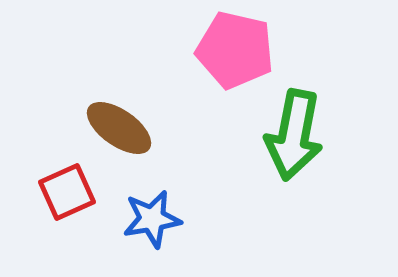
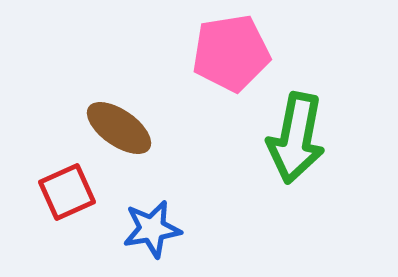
pink pentagon: moved 4 px left, 3 px down; rotated 22 degrees counterclockwise
green arrow: moved 2 px right, 3 px down
blue star: moved 10 px down
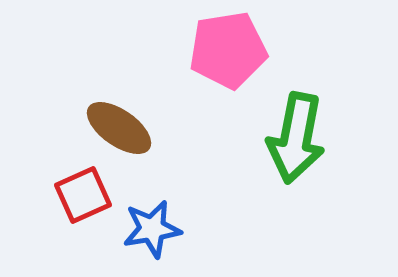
pink pentagon: moved 3 px left, 3 px up
red square: moved 16 px right, 3 px down
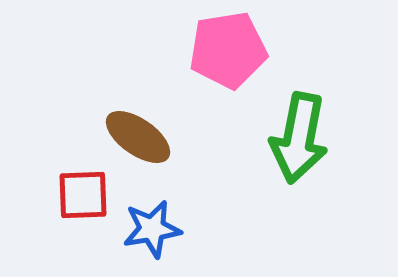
brown ellipse: moved 19 px right, 9 px down
green arrow: moved 3 px right
red square: rotated 22 degrees clockwise
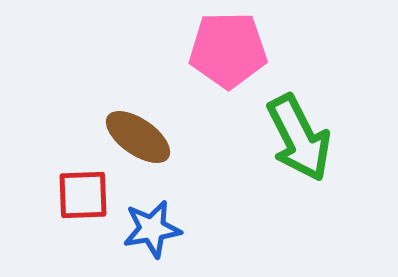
pink pentagon: rotated 8 degrees clockwise
green arrow: rotated 38 degrees counterclockwise
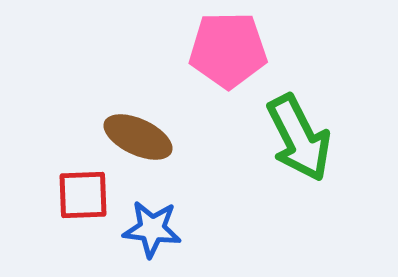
brown ellipse: rotated 10 degrees counterclockwise
blue star: rotated 16 degrees clockwise
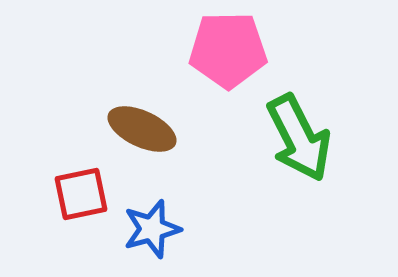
brown ellipse: moved 4 px right, 8 px up
red square: moved 2 px left, 1 px up; rotated 10 degrees counterclockwise
blue star: rotated 22 degrees counterclockwise
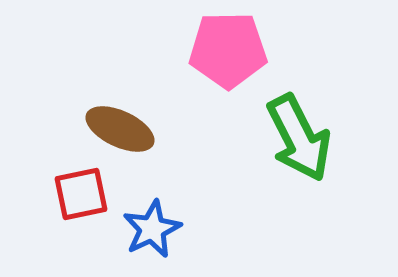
brown ellipse: moved 22 px left
blue star: rotated 10 degrees counterclockwise
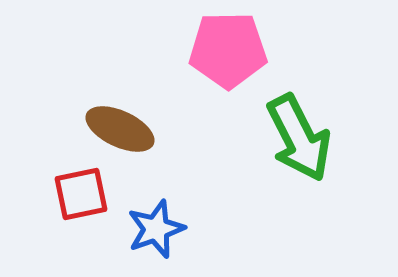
blue star: moved 4 px right; rotated 6 degrees clockwise
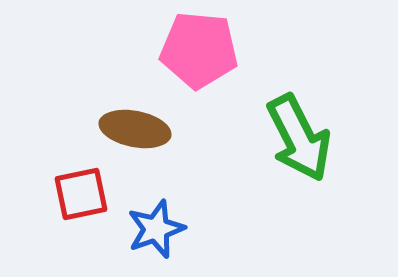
pink pentagon: moved 29 px left; rotated 6 degrees clockwise
brown ellipse: moved 15 px right; rotated 14 degrees counterclockwise
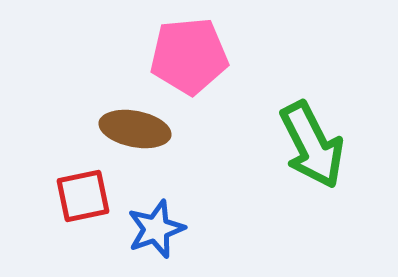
pink pentagon: moved 10 px left, 6 px down; rotated 10 degrees counterclockwise
green arrow: moved 13 px right, 7 px down
red square: moved 2 px right, 2 px down
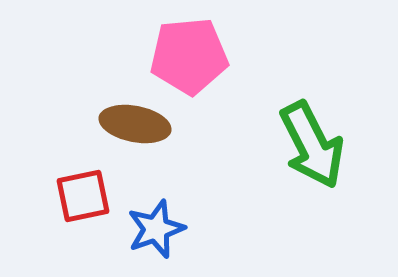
brown ellipse: moved 5 px up
